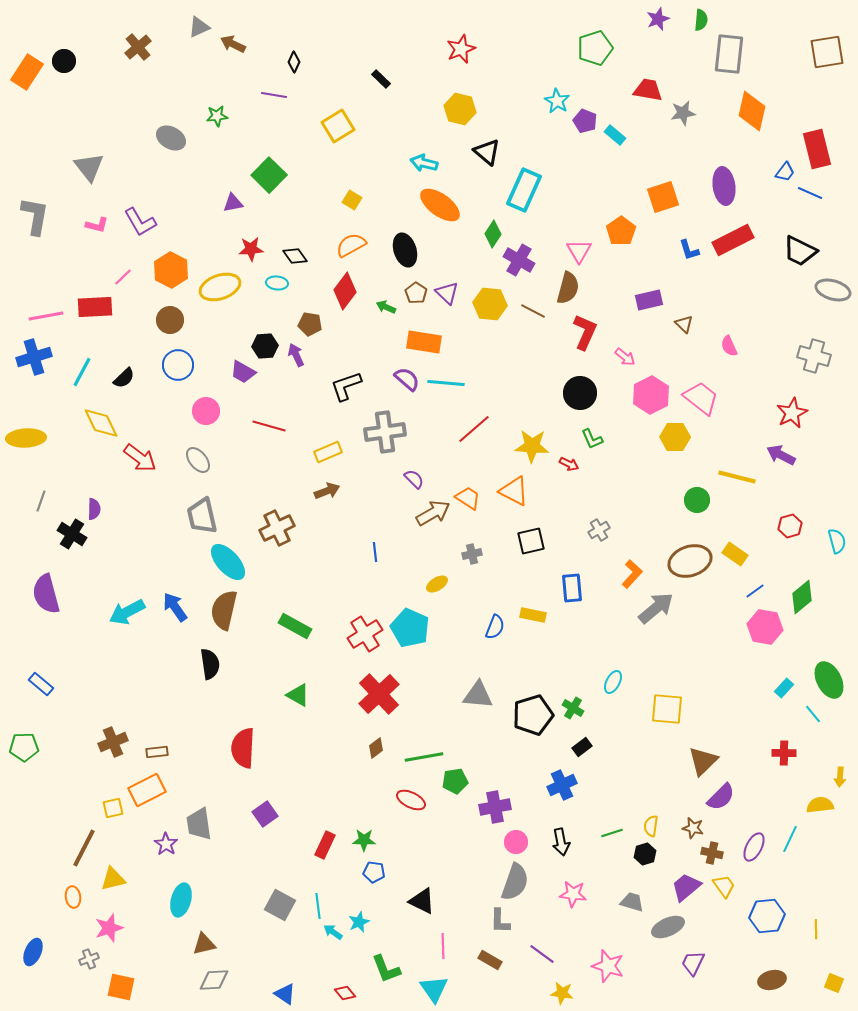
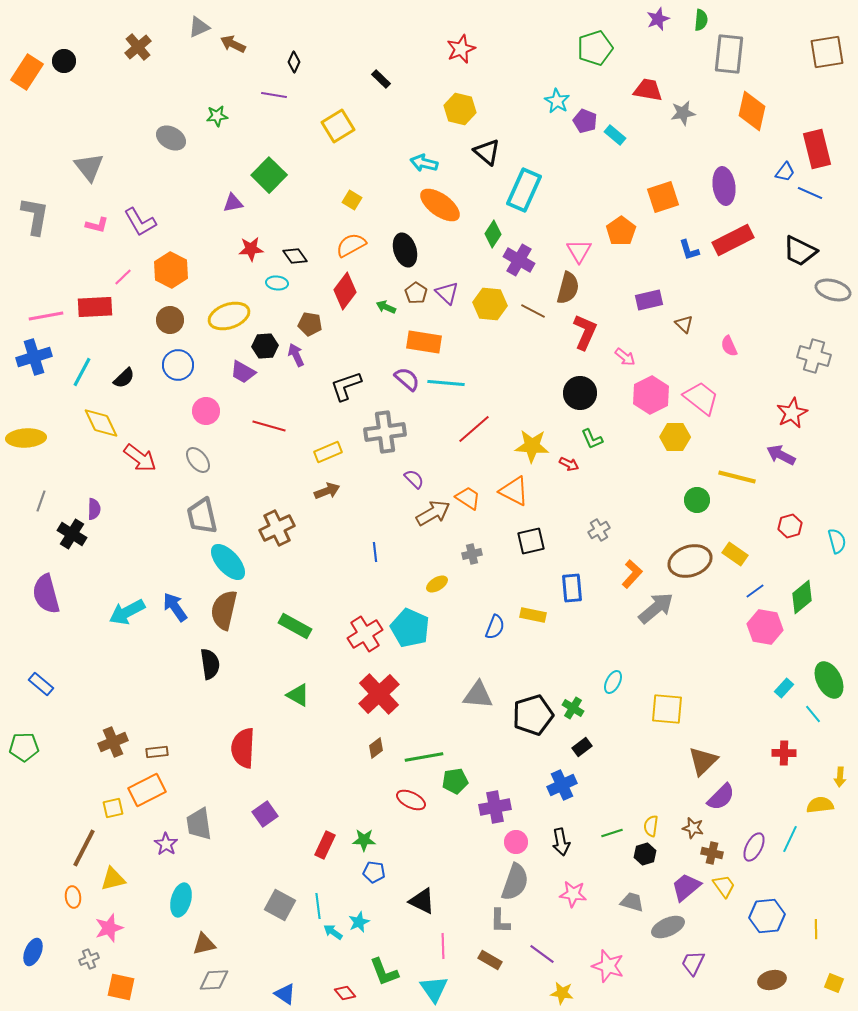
yellow ellipse at (220, 287): moved 9 px right, 29 px down
green L-shape at (386, 969): moved 2 px left, 3 px down
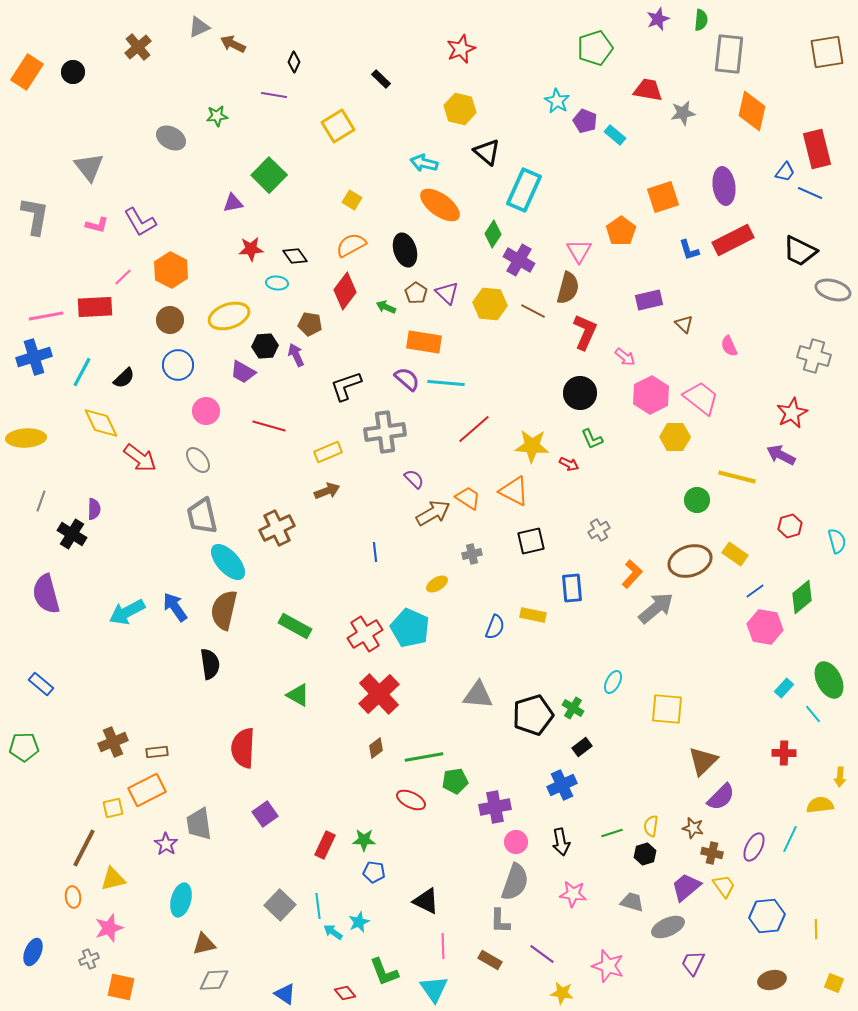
black circle at (64, 61): moved 9 px right, 11 px down
black triangle at (422, 901): moved 4 px right
gray square at (280, 905): rotated 16 degrees clockwise
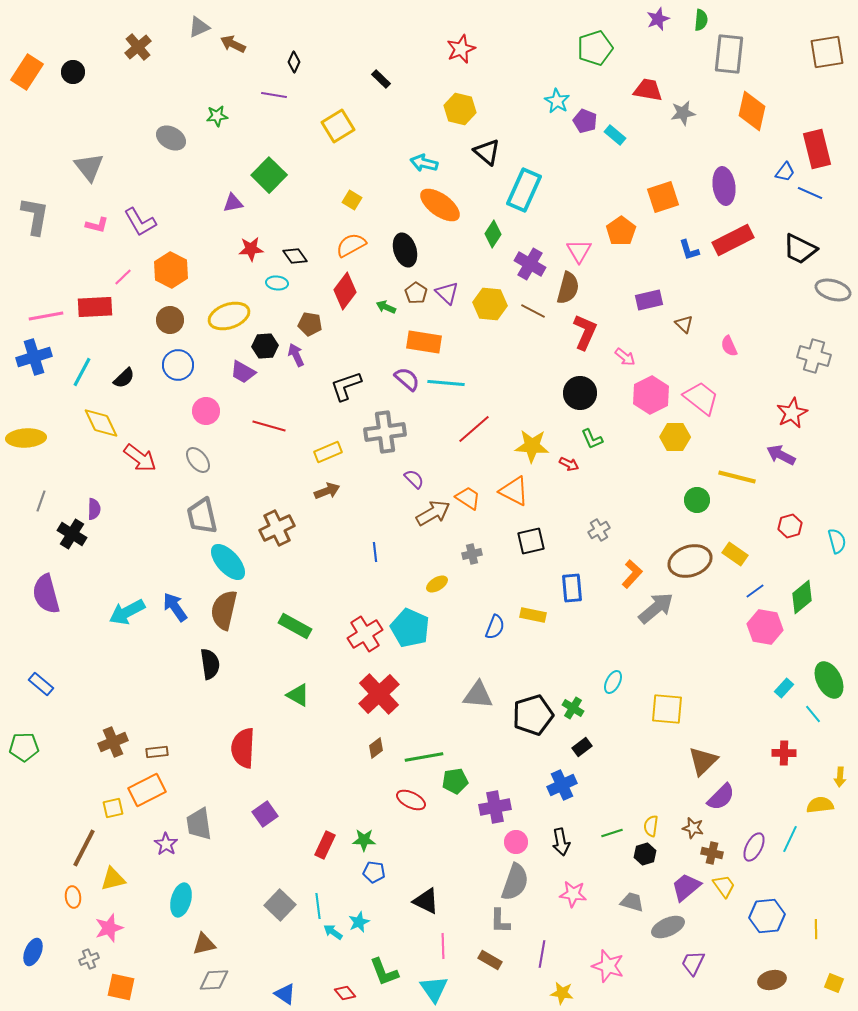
black trapezoid at (800, 251): moved 2 px up
purple cross at (519, 260): moved 11 px right, 4 px down
purple line at (542, 954): rotated 64 degrees clockwise
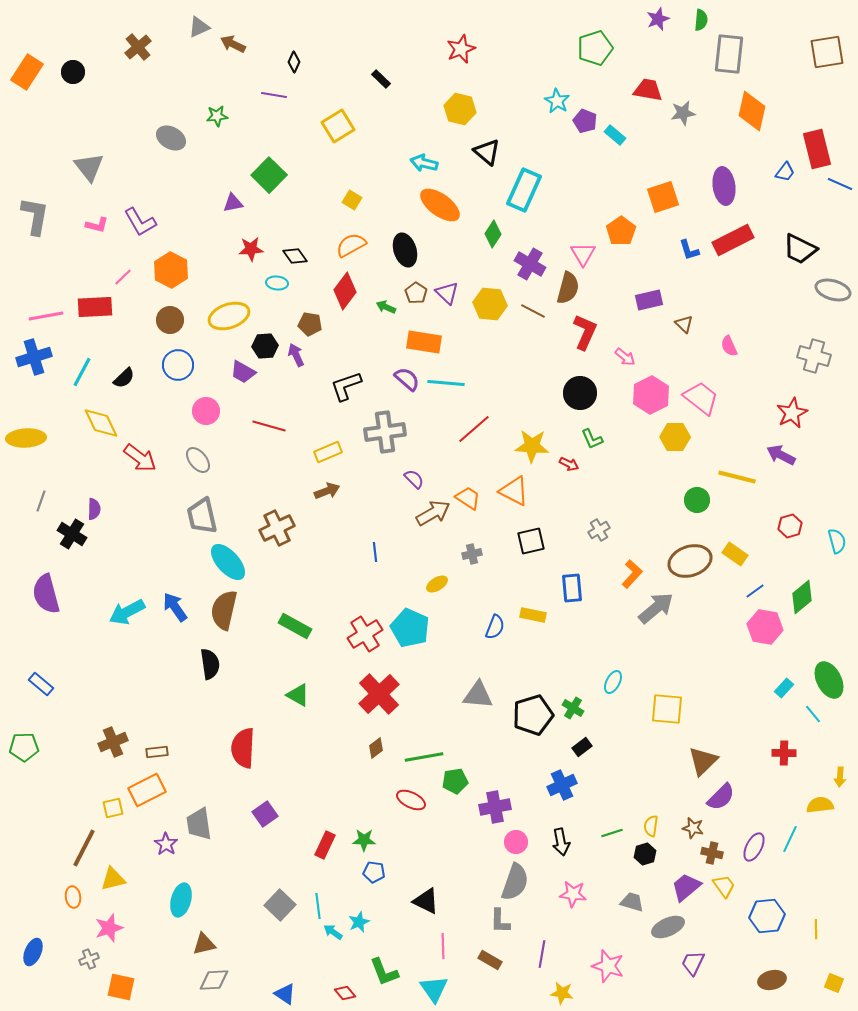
blue line at (810, 193): moved 30 px right, 9 px up
pink triangle at (579, 251): moved 4 px right, 3 px down
